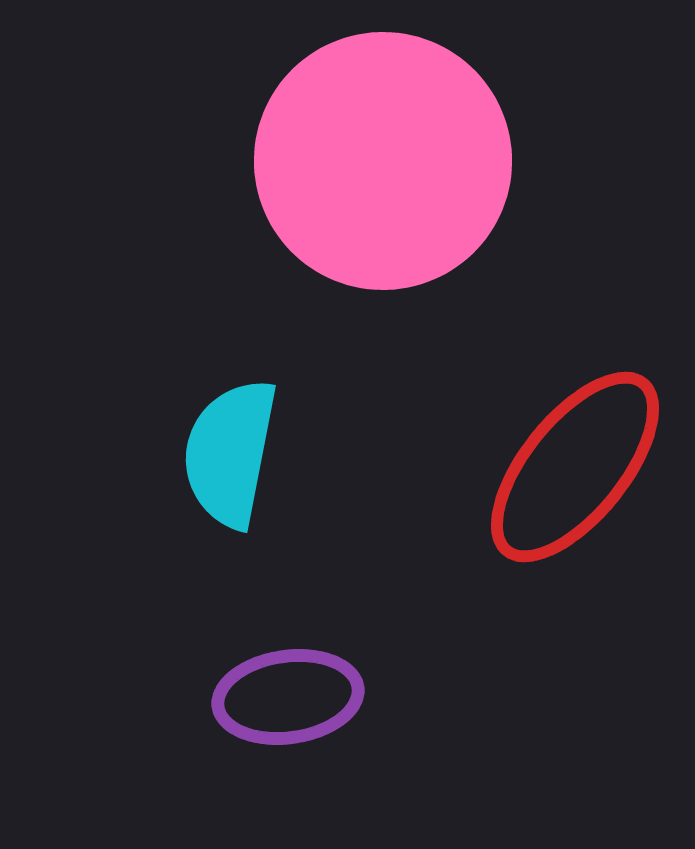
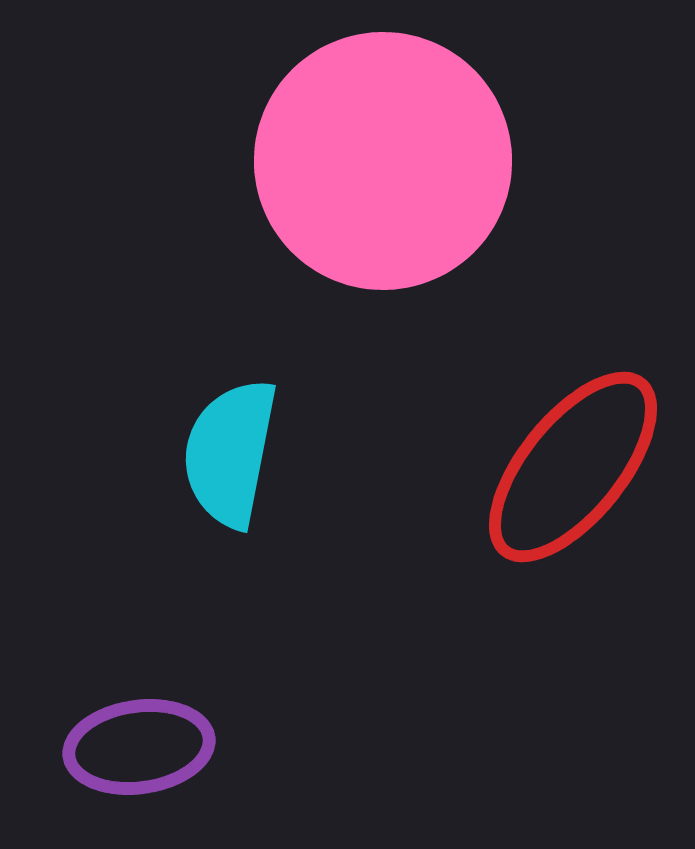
red ellipse: moved 2 px left
purple ellipse: moved 149 px left, 50 px down
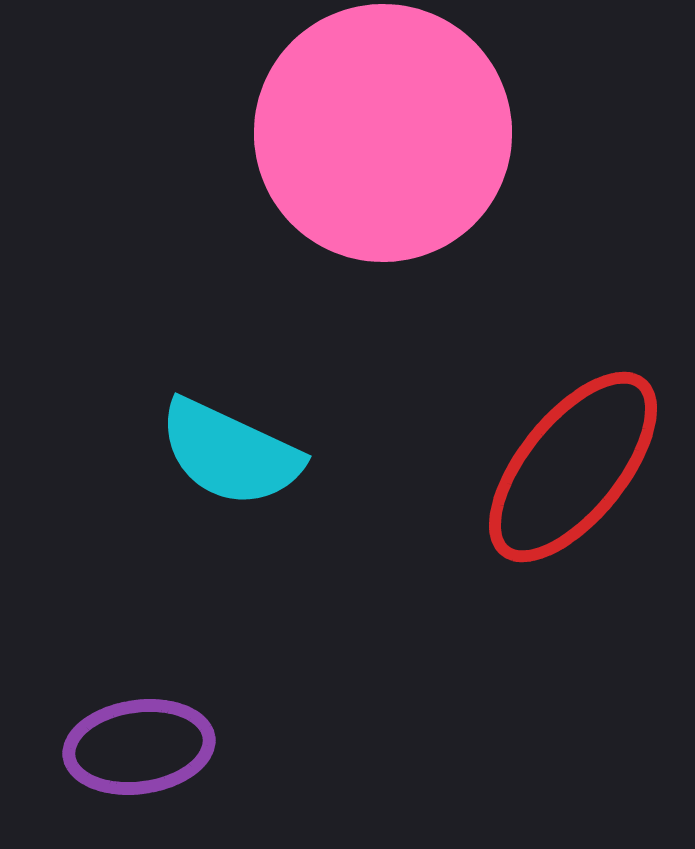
pink circle: moved 28 px up
cyan semicircle: rotated 76 degrees counterclockwise
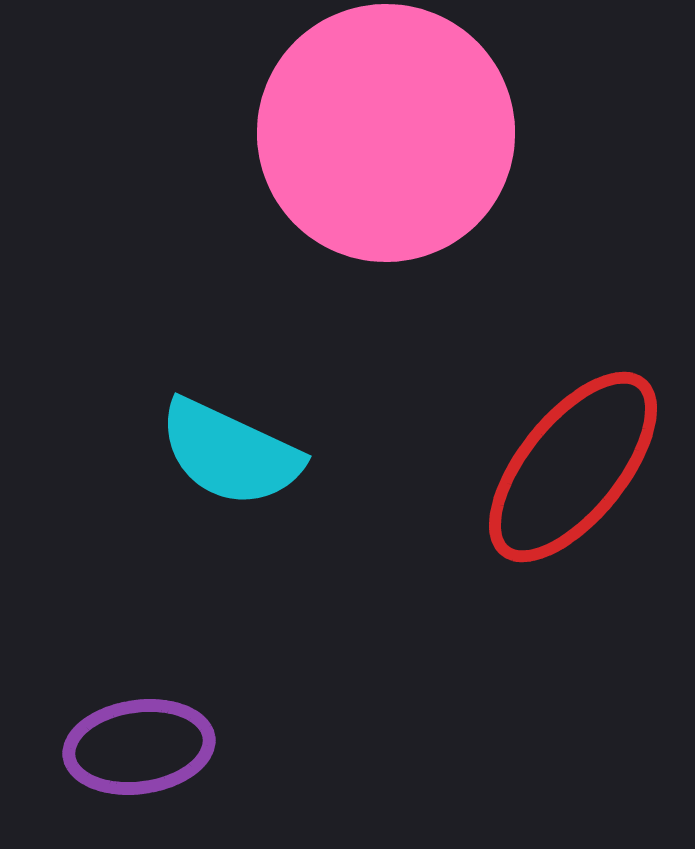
pink circle: moved 3 px right
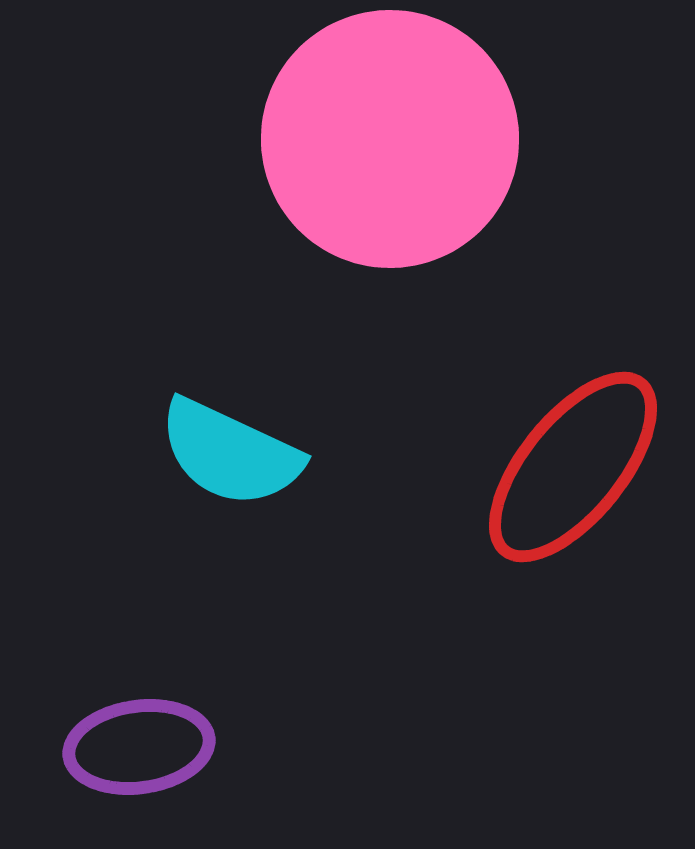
pink circle: moved 4 px right, 6 px down
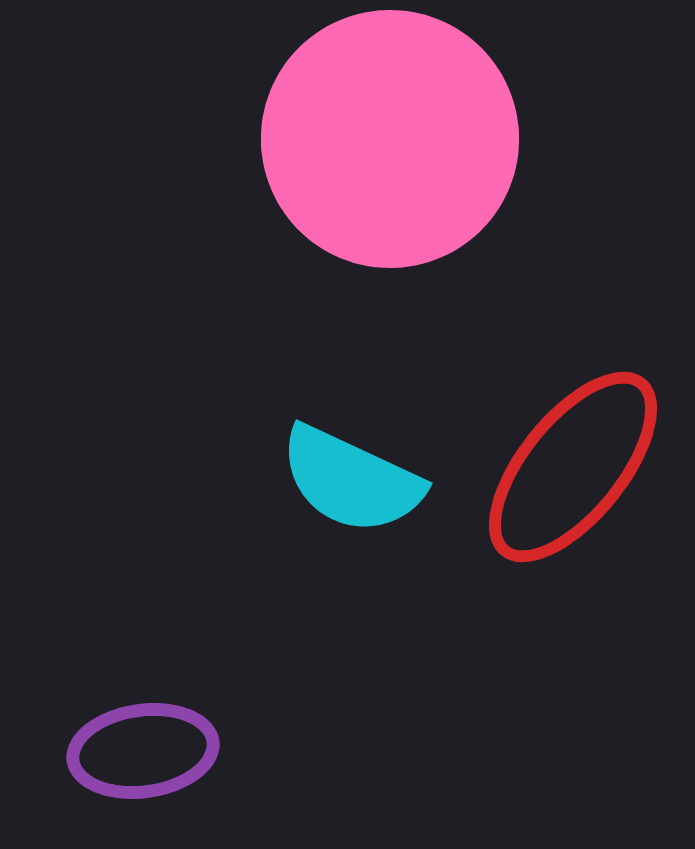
cyan semicircle: moved 121 px right, 27 px down
purple ellipse: moved 4 px right, 4 px down
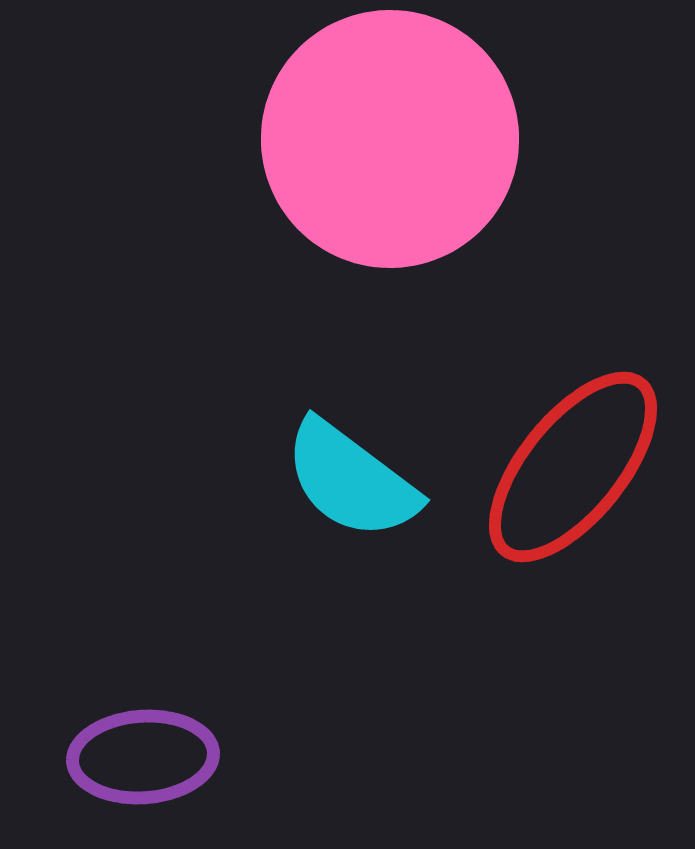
cyan semicircle: rotated 12 degrees clockwise
purple ellipse: moved 6 px down; rotated 4 degrees clockwise
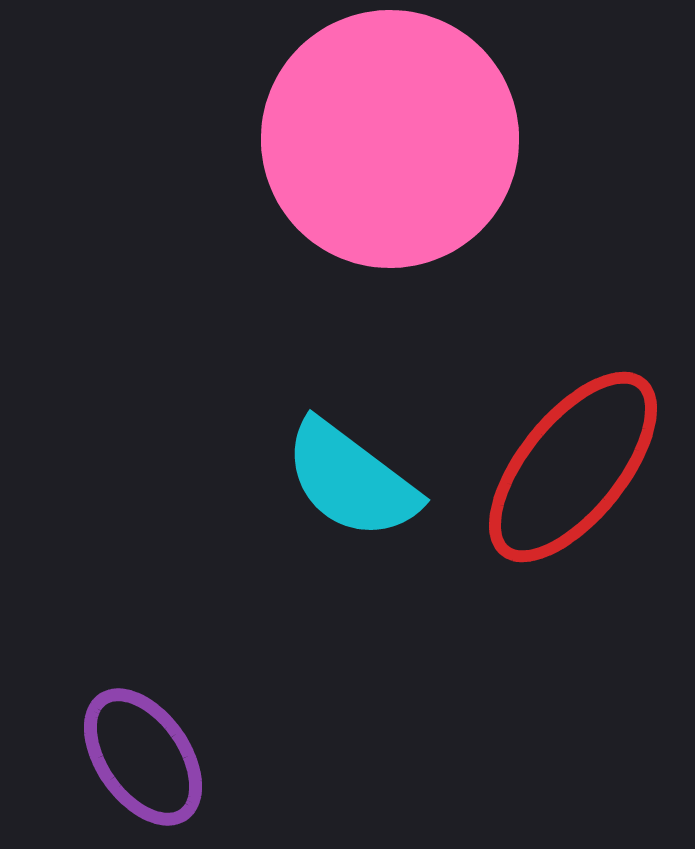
purple ellipse: rotated 59 degrees clockwise
